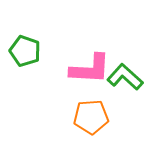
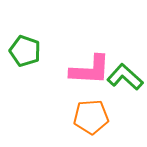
pink L-shape: moved 1 px down
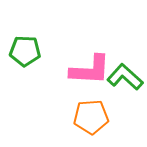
green pentagon: rotated 16 degrees counterclockwise
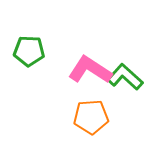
green pentagon: moved 4 px right
pink L-shape: rotated 150 degrees counterclockwise
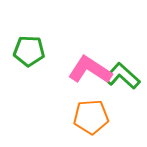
green L-shape: moved 3 px left, 1 px up
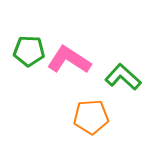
pink L-shape: moved 21 px left, 10 px up
green L-shape: moved 1 px right, 1 px down
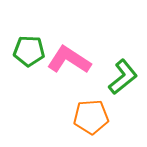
green L-shape: rotated 99 degrees clockwise
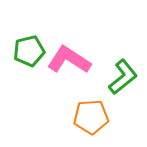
green pentagon: rotated 16 degrees counterclockwise
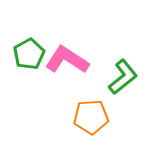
green pentagon: moved 3 px down; rotated 16 degrees counterclockwise
pink L-shape: moved 2 px left
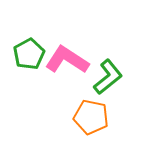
green L-shape: moved 15 px left
orange pentagon: rotated 16 degrees clockwise
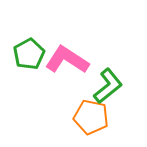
green L-shape: moved 9 px down
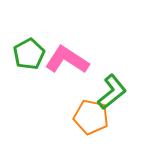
green L-shape: moved 4 px right, 6 px down
